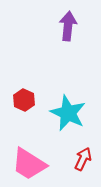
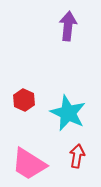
red arrow: moved 6 px left, 3 px up; rotated 15 degrees counterclockwise
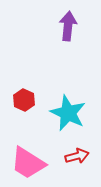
red arrow: rotated 65 degrees clockwise
pink trapezoid: moved 1 px left, 1 px up
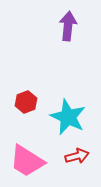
red hexagon: moved 2 px right, 2 px down; rotated 15 degrees clockwise
cyan star: moved 4 px down
pink trapezoid: moved 1 px left, 2 px up
